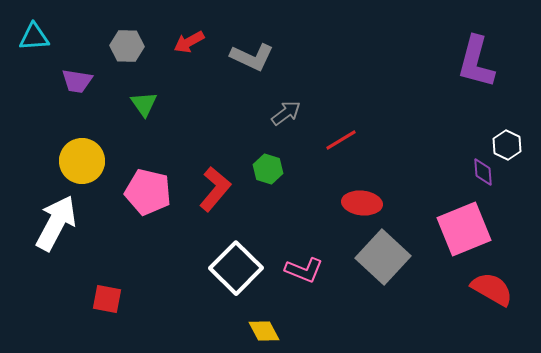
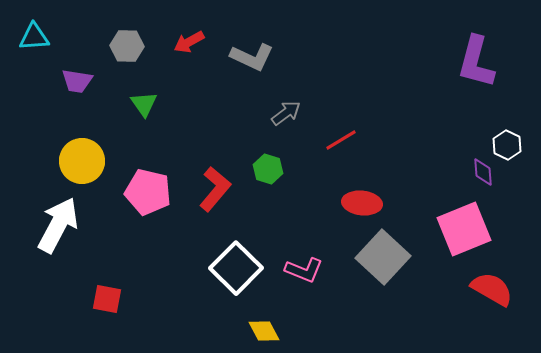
white arrow: moved 2 px right, 2 px down
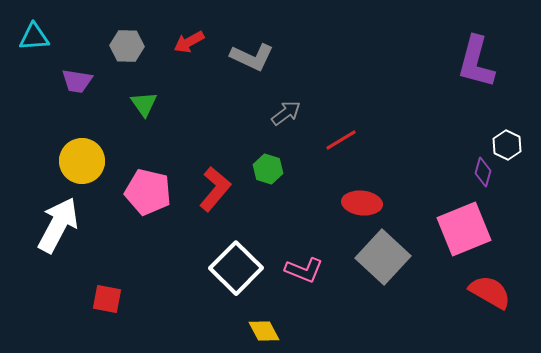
purple diamond: rotated 20 degrees clockwise
red semicircle: moved 2 px left, 3 px down
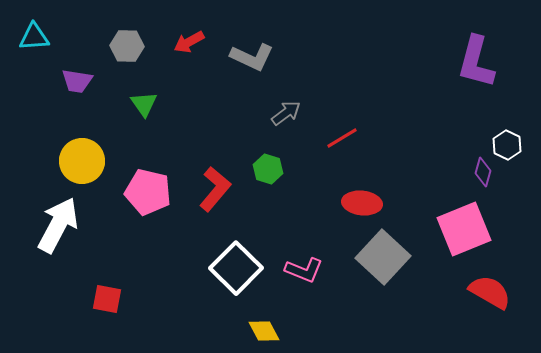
red line: moved 1 px right, 2 px up
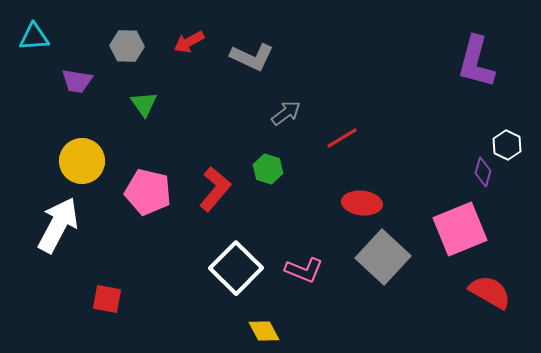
pink square: moved 4 px left
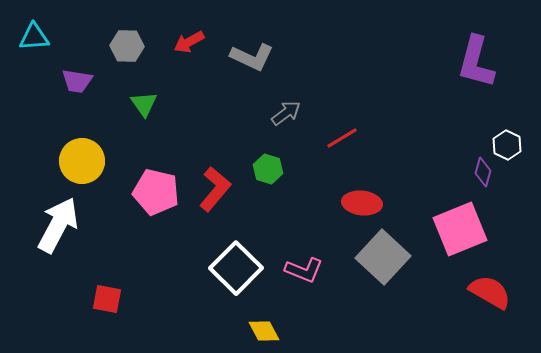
pink pentagon: moved 8 px right
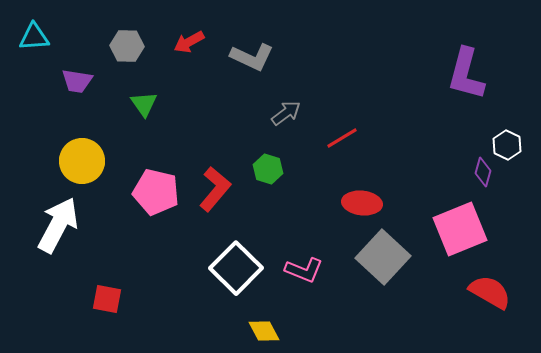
purple L-shape: moved 10 px left, 12 px down
